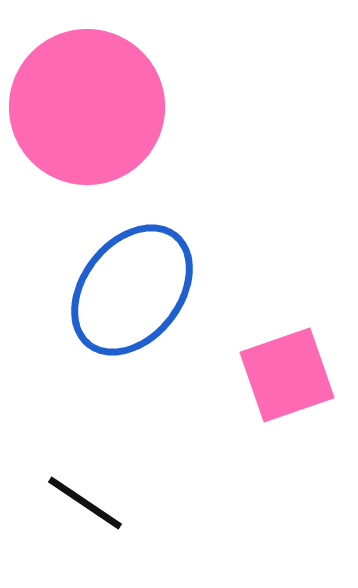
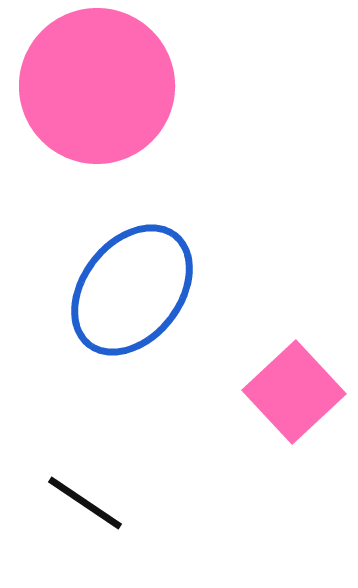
pink circle: moved 10 px right, 21 px up
pink square: moved 7 px right, 17 px down; rotated 24 degrees counterclockwise
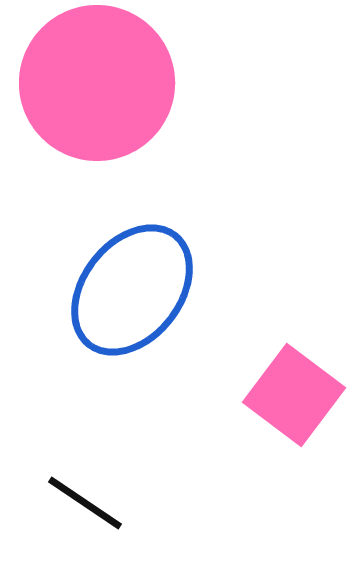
pink circle: moved 3 px up
pink square: moved 3 px down; rotated 10 degrees counterclockwise
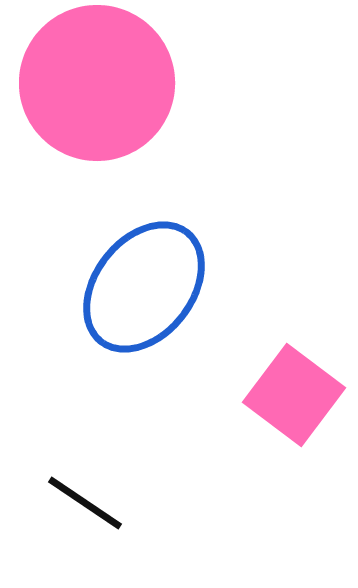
blue ellipse: moved 12 px right, 3 px up
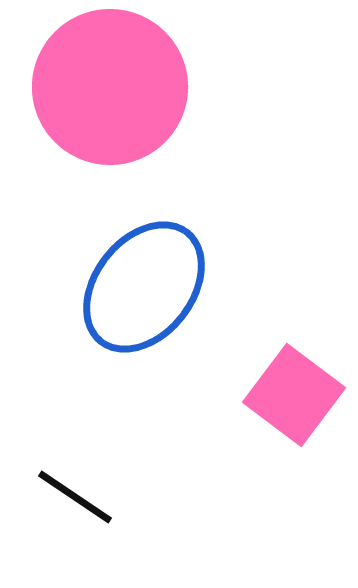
pink circle: moved 13 px right, 4 px down
black line: moved 10 px left, 6 px up
